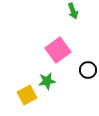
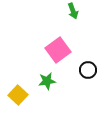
yellow square: moved 9 px left; rotated 18 degrees counterclockwise
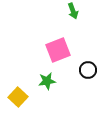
pink square: rotated 15 degrees clockwise
yellow square: moved 2 px down
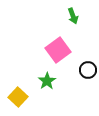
green arrow: moved 5 px down
pink square: rotated 15 degrees counterclockwise
green star: rotated 24 degrees counterclockwise
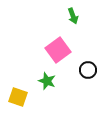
green star: rotated 18 degrees counterclockwise
yellow square: rotated 24 degrees counterclockwise
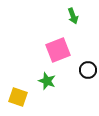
pink square: rotated 15 degrees clockwise
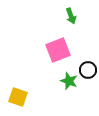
green arrow: moved 2 px left
green star: moved 22 px right
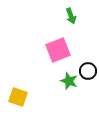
black circle: moved 1 px down
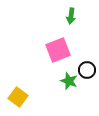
green arrow: rotated 28 degrees clockwise
black circle: moved 1 px left, 1 px up
yellow square: rotated 18 degrees clockwise
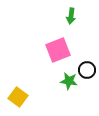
green star: rotated 12 degrees counterclockwise
